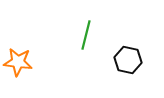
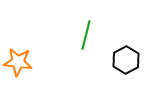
black hexagon: moved 2 px left; rotated 20 degrees clockwise
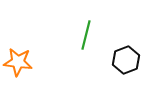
black hexagon: rotated 8 degrees clockwise
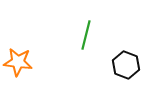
black hexagon: moved 5 px down; rotated 20 degrees counterclockwise
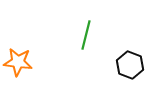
black hexagon: moved 4 px right
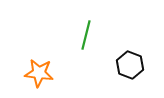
orange star: moved 21 px right, 11 px down
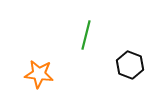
orange star: moved 1 px down
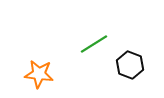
green line: moved 8 px right, 9 px down; rotated 44 degrees clockwise
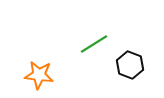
orange star: moved 1 px down
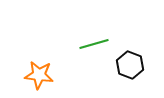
green line: rotated 16 degrees clockwise
